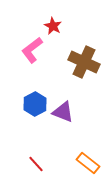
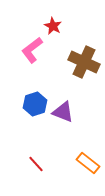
blue hexagon: rotated 10 degrees clockwise
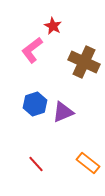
purple triangle: rotated 45 degrees counterclockwise
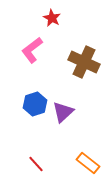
red star: moved 1 px left, 8 px up
purple triangle: rotated 20 degrees counterclockwise
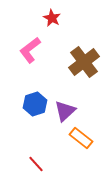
pink L-shape: moved 2 px left
brown cross: rotated 28 degrees clockwise
purple triangle: moved 2 px right, 1 px up
orange rectangle: moved 7 px left, 25 px up
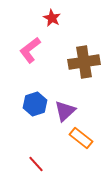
brown cross: rotated 28 degrees clockwise
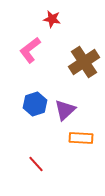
red star: moved 1 px down; rotated 18 degrees counterclockwise
brown cross: rotated 24 degrees counterclockwise
purple triangle: moved 1 px up
orange rectangle: rotated 35 degrees counterclockwise
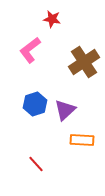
orange rectangle: moved 1 px right, 2 px down
